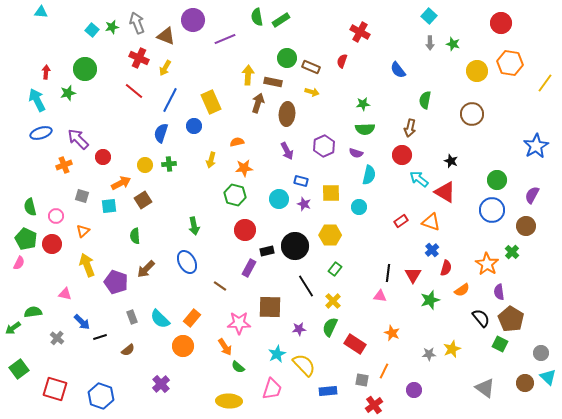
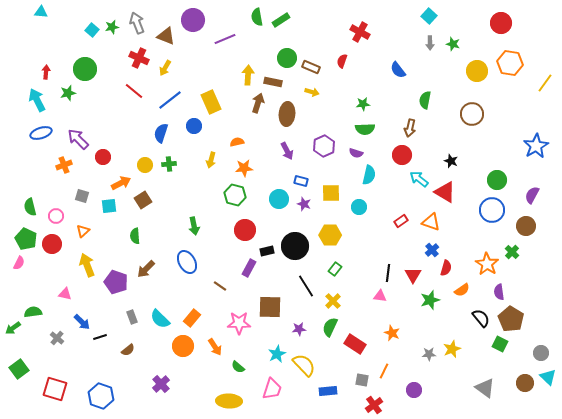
blue line at (170, 100): rotated 25 degrees clockwise
orange arrow at (225, 347): moved 10 px left
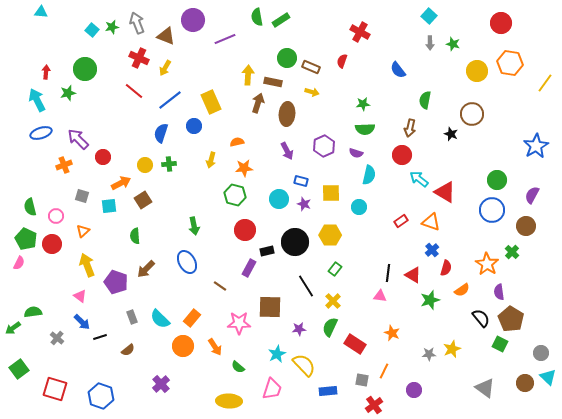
black star at (451, 161): moved 27 px up
black circle at (295, 246): moved 4 px up
red triangle at (413, 275): rotated 30 degrees counterclockwise
pink triangle at (65, 294): moved 15 px right, 2 px down; rotated 24 degrees clockwise
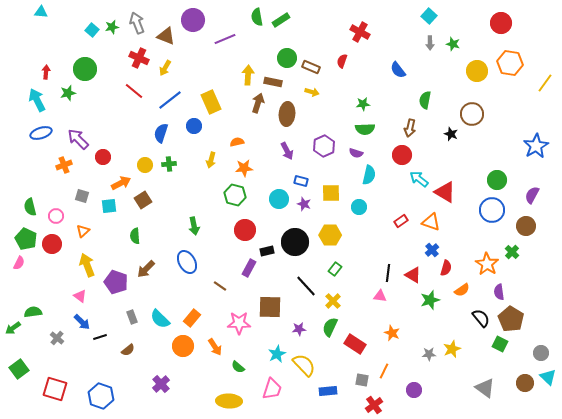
black line at (306, 286): rotated 10 degrees counterclockwise
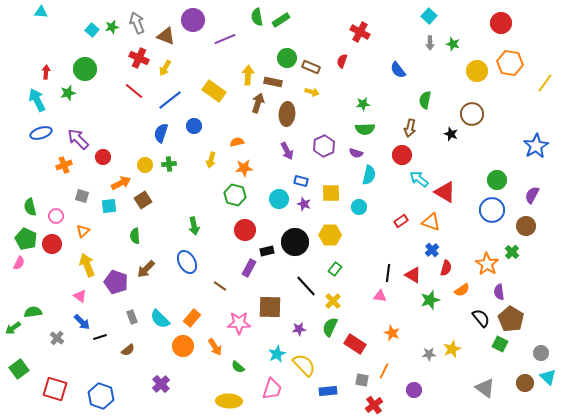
yellow rectangle at (211, 102): moved 3 px right, 11 px up; rotated 30 degrees counterclockwise
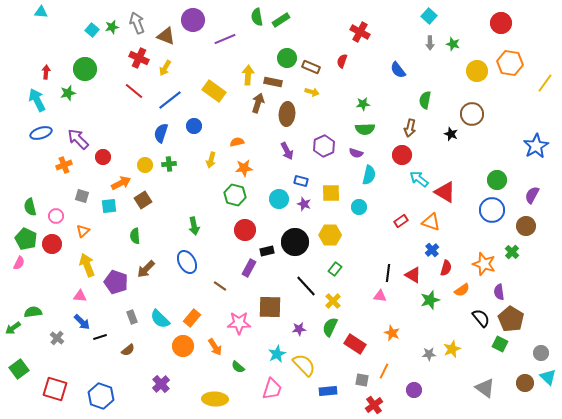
orange star at (487, 264): moved 3 px left; rotated 15 degrees counterclockwise
pink triangle at (80, 296): rotated 32 degrees counterclockwise
yellow ellipse at (229, 401): moved 14 px left, 2 px up
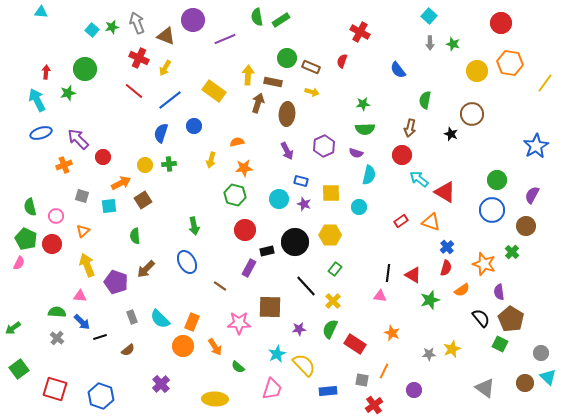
blue cross at (432, 250): moved 15 px right, 3 px up
green semicircle at (33, 312): moved 24 px right; rotated 12 degrees clockwise
orange rectangle at (192, 318): moved 4 px down; rotated 18 degrees counterclockwise
green semicircle at (330, 327): moved 2 px down
